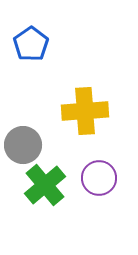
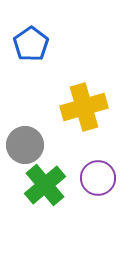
yellow cross: moved 1 px left, 4 px up; rotated 12 degrees counterclockwise
gray circle: moved 2 px right
purple circle: moved 1 px left
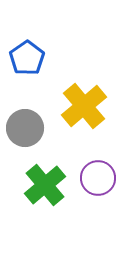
blue pentagon: moved 4 px left, 14 px down
yellow cross: moved 1 px up; rotated 24 degrees counterclockwise
gray circle: moved 17 px up
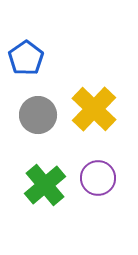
blue pentagon: moved 1 px left
yellow cross: moved 10 px right, 3 px down; rotated 6 degrees counterclockwise
gray circle: moved 13 px right, 13 px up
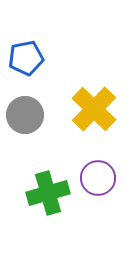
blue pentagon: rotated 24 degrees clockwise
gray circle: moved 13 px left
green cross: moved 3 px right, 8 px down; rotated 24 degrees clockwise
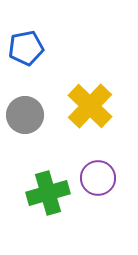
blue pentagon: moved 10 px up
yellow cross: moved 4 px left, 3 px up
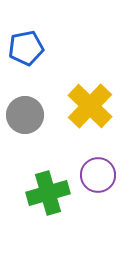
purple circle: moved 3 px up
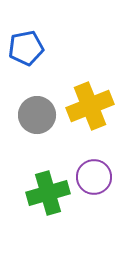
yellow cross: rotated 24 degrees clockwise
gray circle: moved 12 px right
purple circle: moved 4 px left, 2 px down
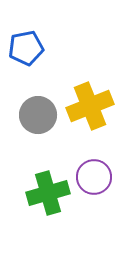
gray circle: moved 1 px right
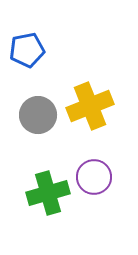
blue pentagon: moved 1 px right, 2 px down
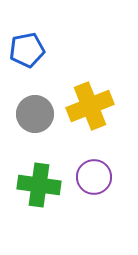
gray circle: moved 3 px left, 1 px up
green cross: moved 9 px left, 8 px up; rotated 24 degrees clockwise
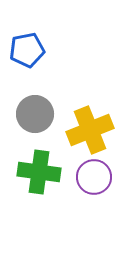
yellow cross: moved 24 px down
green cross: moved 13 px up
